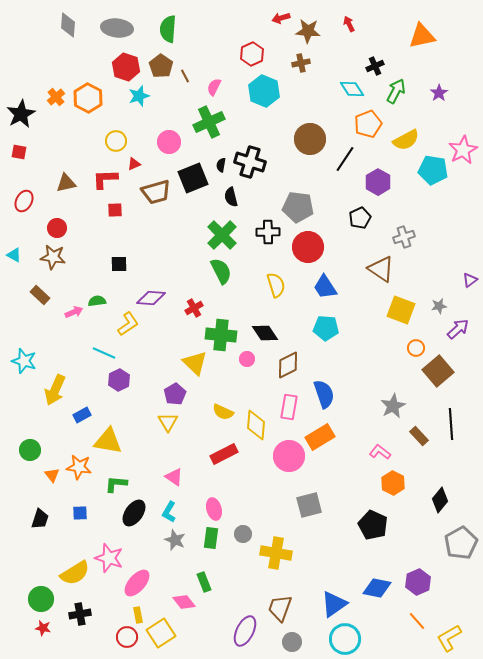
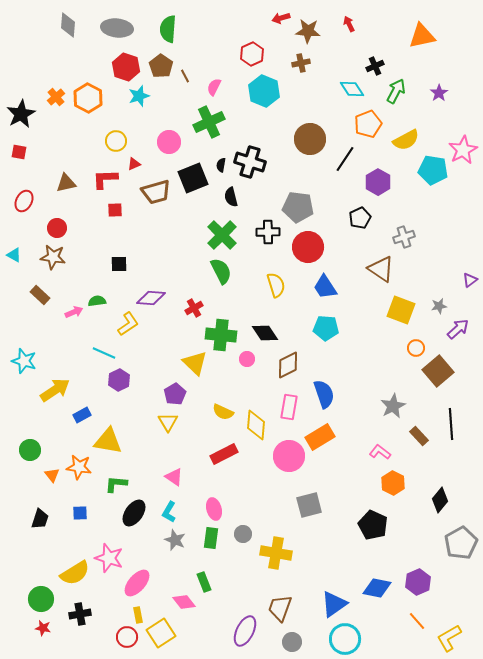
yellow arrow at (55, 390): rotated 148 degrees counterclockwise
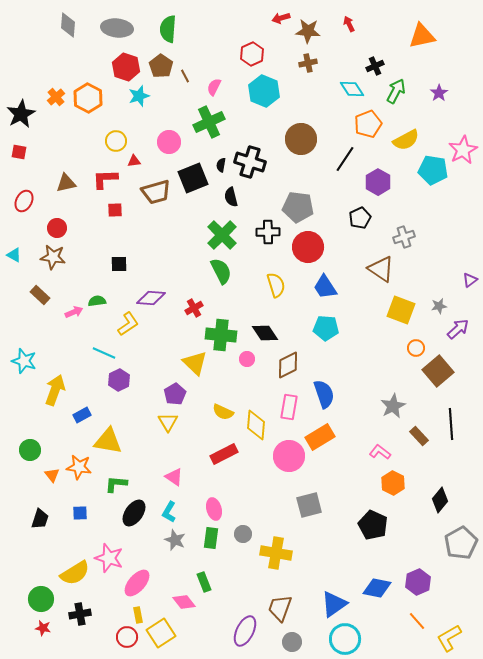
brown cross at (301, 63): moved 7 px right
brown circle at (310, 139): moved 9 px left
red triangle at (134, 164): moved 3 px up; rotated 16 degrees clockwise
yellow arrow at (55, 390): rotated 36 degrees counterclockwise
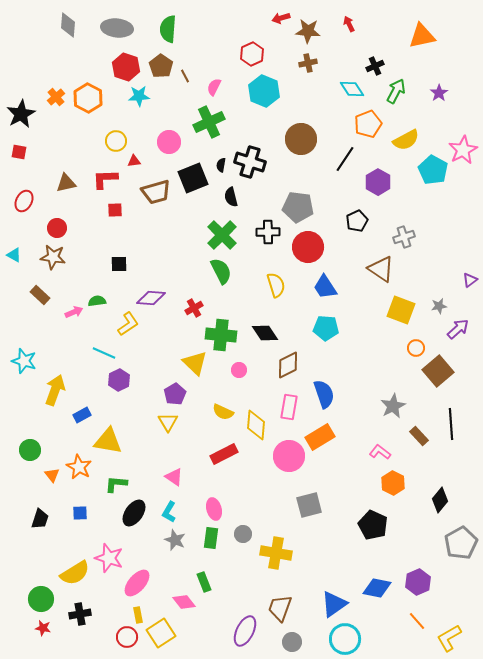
cyan star at (139, 96): rotated 15 degrees clockwise
cyan pentagon at (433, 170): rotated 20 degrees clockwise
black pentagon at (360, 218): moved 3 px left, 3 px down
pink circle at (247, 359): moved 8 px left, 11 px down
orange star at (79, 467): rotated 20 degrees clockwise
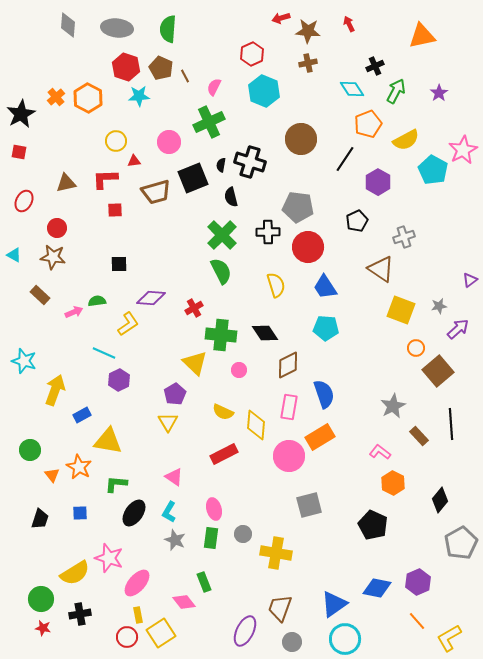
brown pentagon at (161, 66): moved 2 px down; rotated 10 degrees counterclockwise
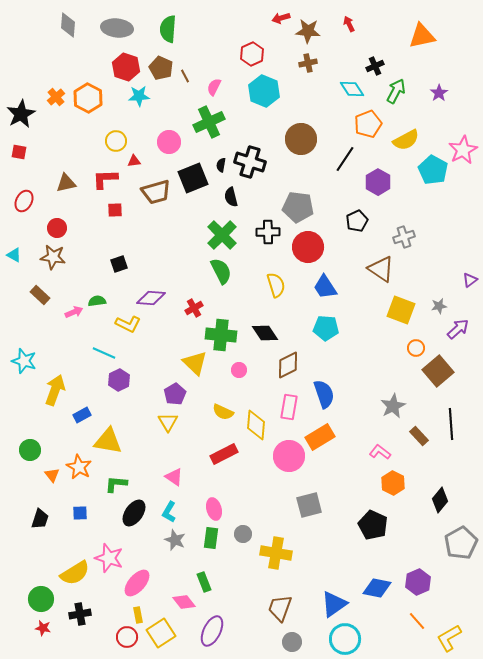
black square at (119, 264): rotated 18 degrees counterclockwise
yellow L-shape at (128, 324): rotated 60 degrees clockwise
purple ellipse at (245, 631): moved 33 px left
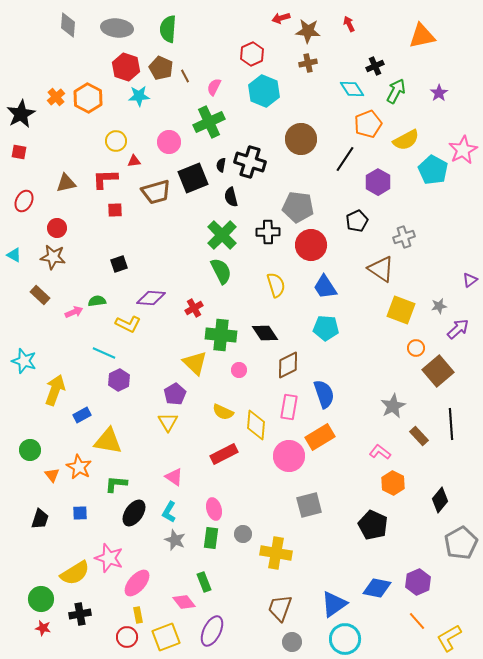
red circle at (308, 247): moved 3 px right, 2 px up
yellow square at (161, 633): moved 5 px right, 4 px down; rotated 12 degrees clockwise
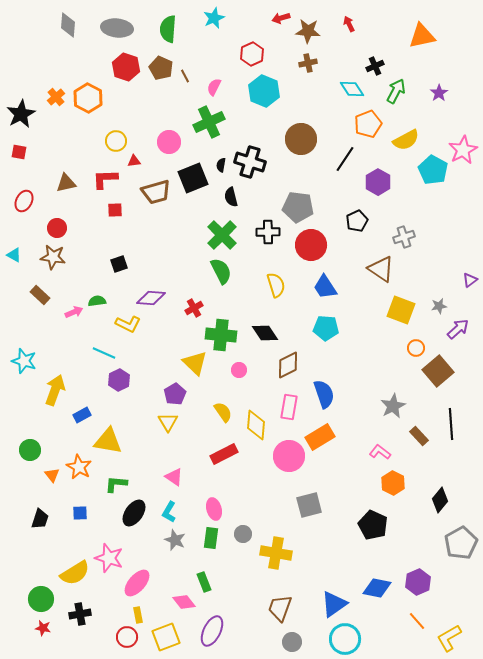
cyan star at (139, 96): moved 75 px right, 78 px up; rotated 20 degrees counterclockwise
yellow semicircle at (223, 412): rotated 150 degrees counterclockwise
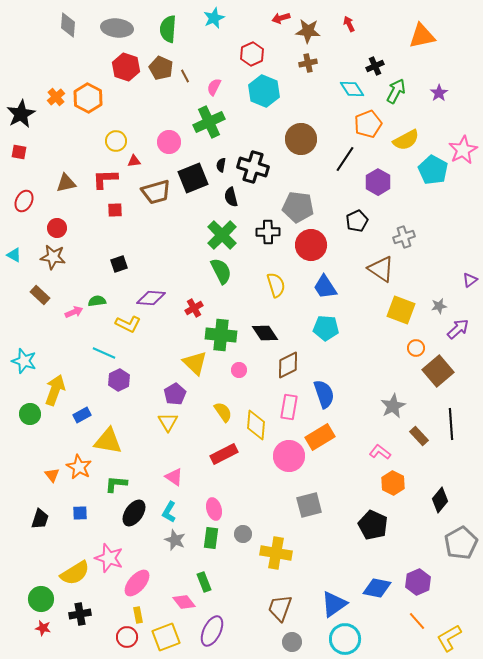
black cross at (250, 162): moved 3 px right, 5 px down
green circle at (30, 450): moved 36 px up
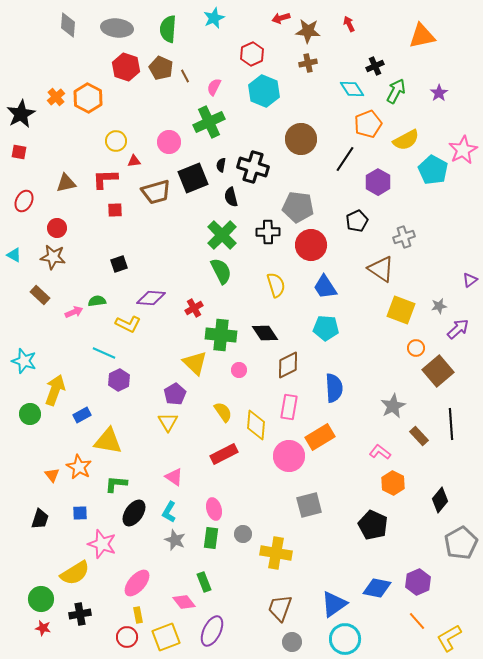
blue semicircle at (324, 394): moved 10 px right, 6 px up; rotated 16 degrees clockwise
pink star at (109, 558): moved 7 px left, 14 px up
